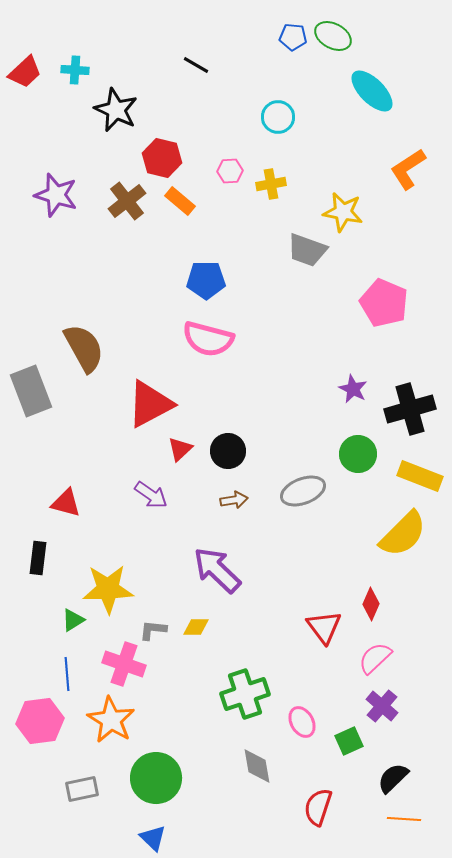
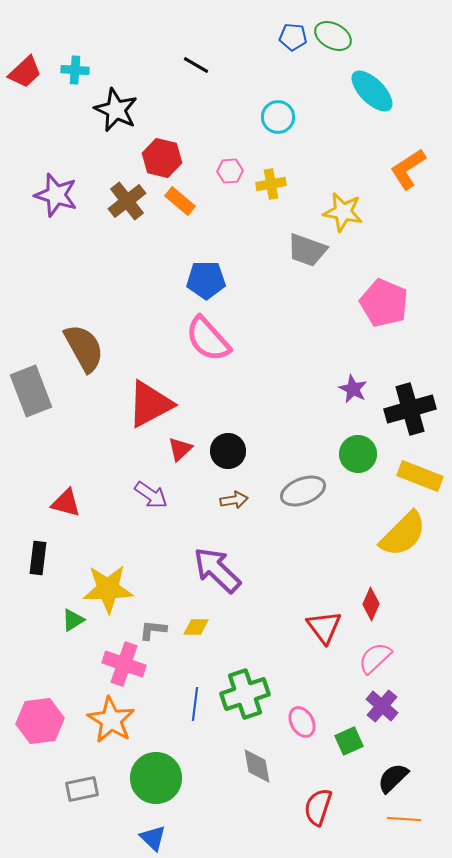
pink semicircle at (208, 339): rotated 33 degrees clockwise
blue line at (67, 674): moved 128 px right, 30 px down; rotated 12 degrees clockwise
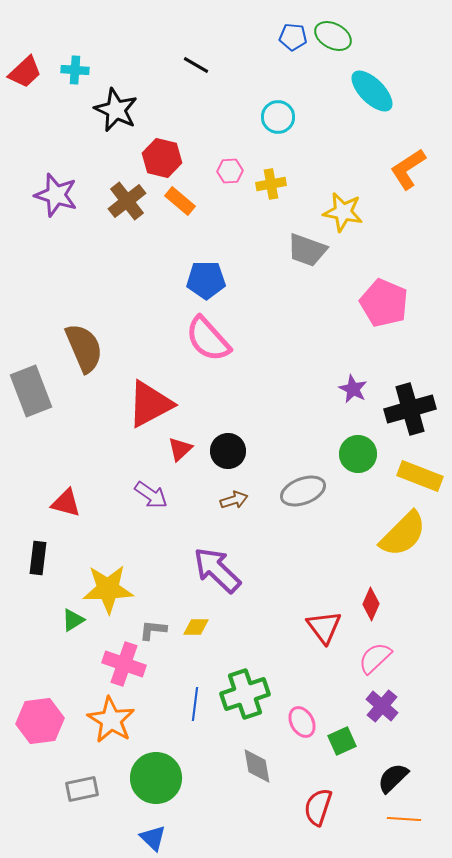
brown semicircle at (84, 348): rotated 6 degrees clockwise
brown arrow at (234, 500): rotated 8 degrees counterclockwise
green square at (349, 741): moved 7 px left
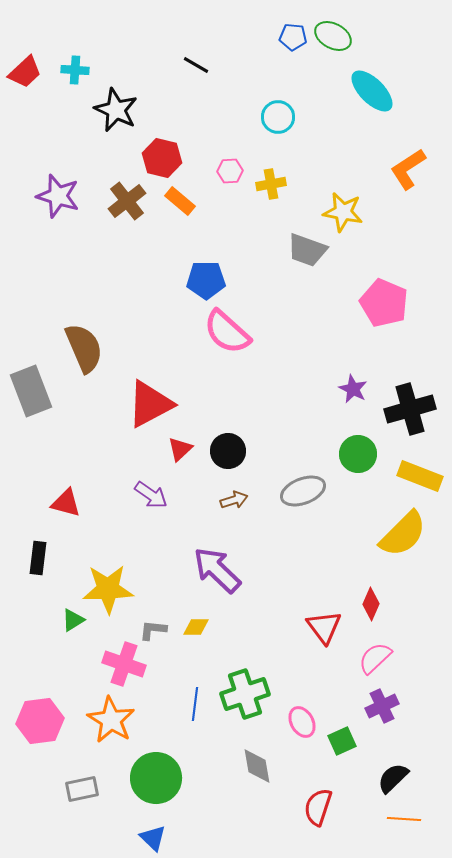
purple star at (56, 195): moved 2 px right, 1 px down
pink semicircle at (208, 339): moved 19 px right, 7 px up; rotated 6 degrees counterclockwise
purple cross at (382, 706): rotated 24 degrees clockwise
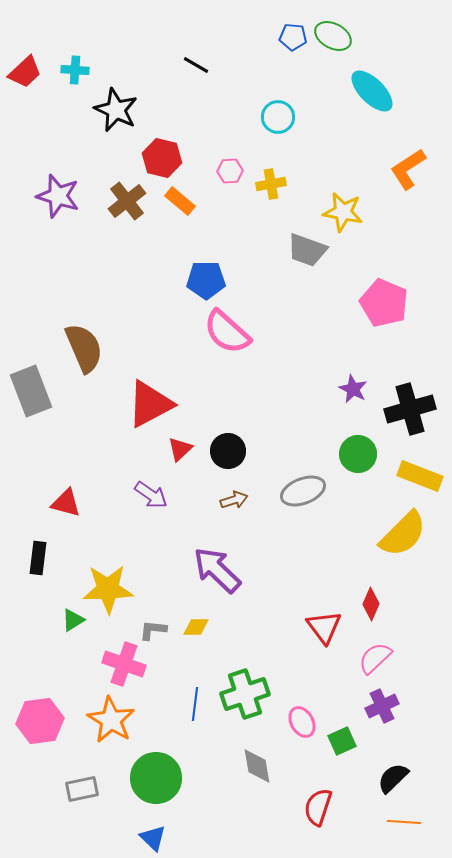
orange line at (404, 819): moved 3 px down
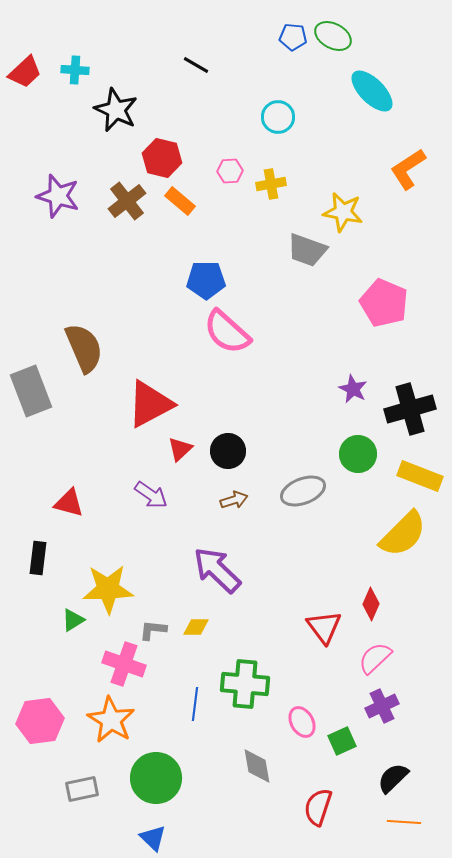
red triangle at (66, 503): moved 3 px right
green cross at (245, 694): moved 10 px up; rotated 24 degrees clockwise
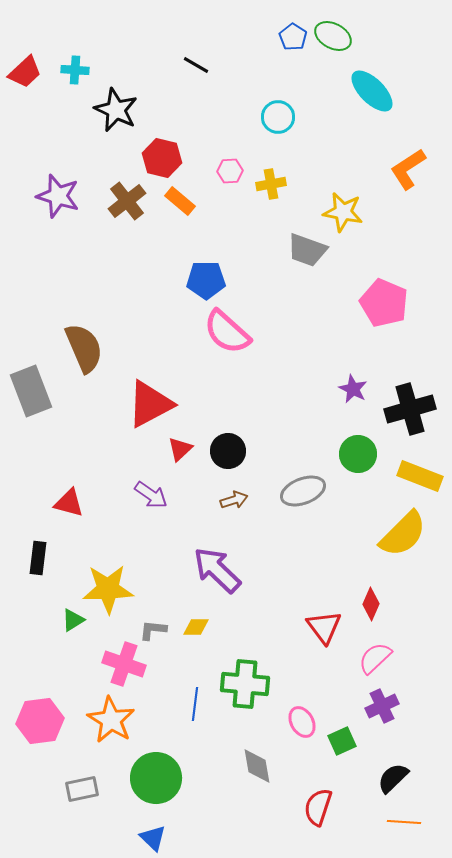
blue pentagon at (293, 37): rotated 28 degrees clockwise
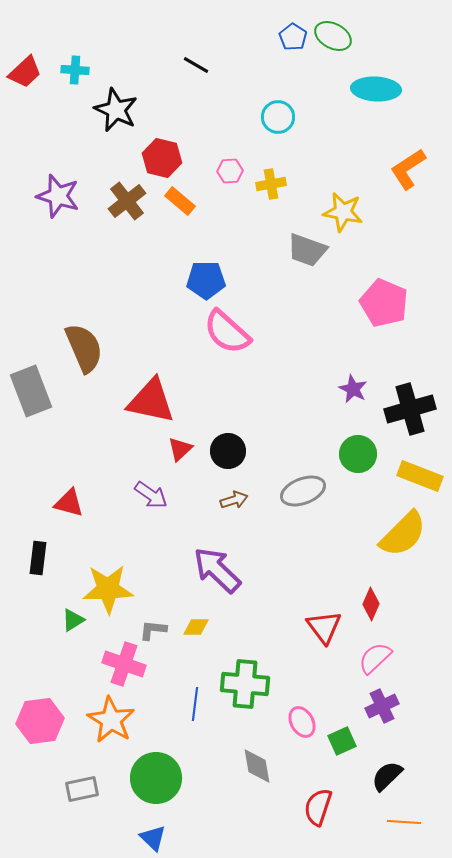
cyan ellipse at (372, 91): moved 4 px right, 2 px up; rotated 42 degrees counterclockwise
red triangle at (150, 404): moved 1 px right, 3 px up; rotated 40 degrees clockwise
black semicircle at (393, 778): moved 6 px left, 2 px up
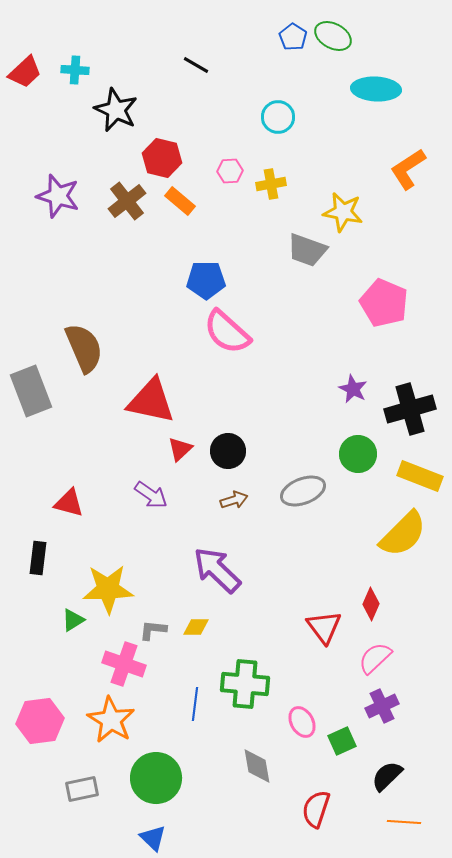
red semicircle at (318, 807): moved 2 px left, 2 px down
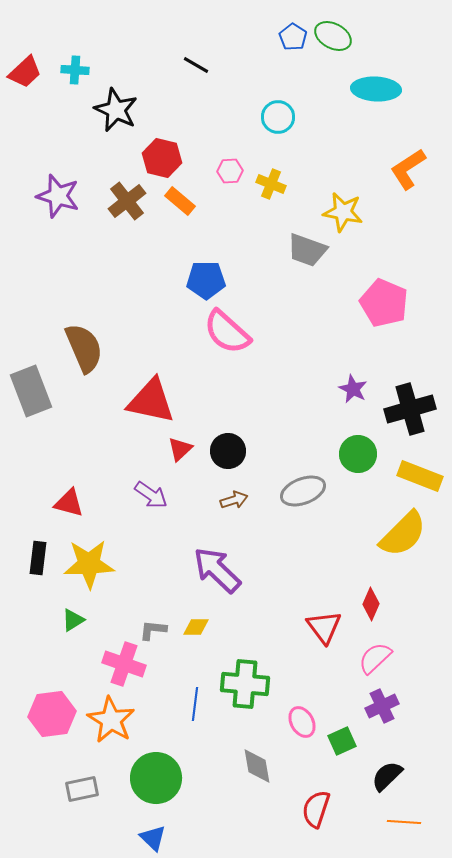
yellow cross at (271, 184): rotated 32 degrees clockwise
yellow star at (108, 589): moved 19 px left, 25 px up
pink hexagon at (40, 721): moved 12 px right, 7 px up
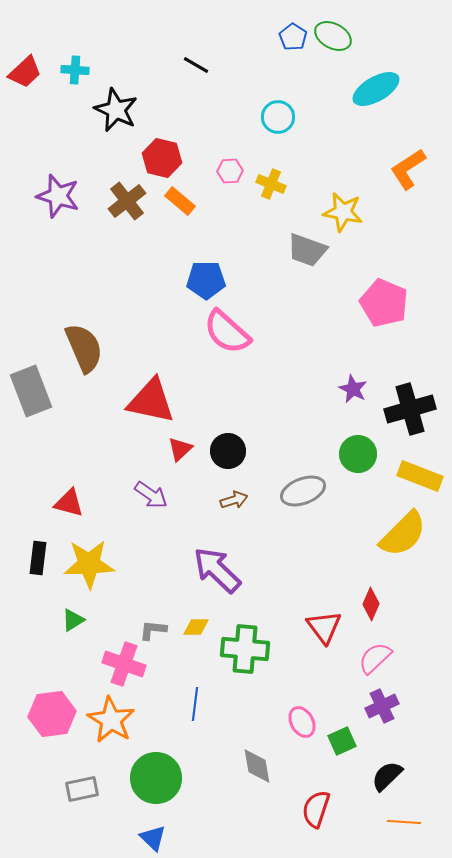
cyan ellipse at (376, 89): rotated 33 degrees counterclockwise
green cross at (245, 684): moved 35 px up
